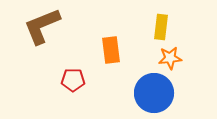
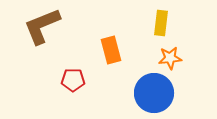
yellow rectangle: moved 4 px up
orange rectangle: rotated 8 degrees counterclockwise
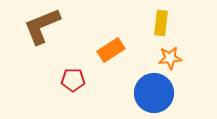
orange rectangle: rotated 72 degrees clockwise
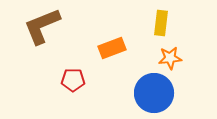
orange rectangle: moved 1 px right, 2 px up; rotated 12 degrees clockwise
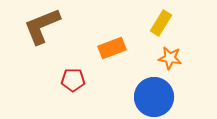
yellow rectangle: rotated 25 degrees clockwise
orange star: rotated 15 degrees clockwise
blue circle: moved 4 px down
